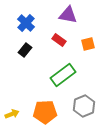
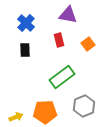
red rectangle: rotated 40 degrees clockwise
orange square: rotated 24 degrees counterclockwise
black rectangle: rotated 40 degrees counterclockwise
green rectangle: moved 1 px left, 2 px down
yellow arrow: moved 4 px right, 3 px down
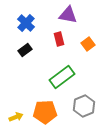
red rectangle: moved 1 px up
black rectangle: rotated 56 degrees clockwise
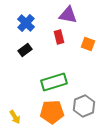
red rectangle: moved 2 px up
orange square: rotated 32 degrees counterclockwise
green rectangle: moved 8 px left, 5 px down; rotated 20 degrees clockwise
orange pentagon: moved 7 px right
yellow arrow: moved 1 px left; rotated 80 degrees clockwise
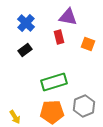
purple triangle: moved 2 px down
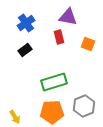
blue cross: rotated 12 degrees clockwise
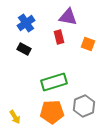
black rectangle: moved 1 px left, 1 px up; rotated 64 degrees clockwise
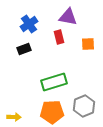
blue cross: moved 3 px right, 1 px down
orange square: rotated 24 degrees counterclockwise
black rectangle: rotated 48 degrees counterclockwise
yellow arrow: moved 1 px left; rotated 56 degrees counterclockwise
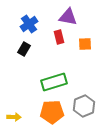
orange square: moved 3 px left
black rectangle: rotated 40 degrees counterclockwise
